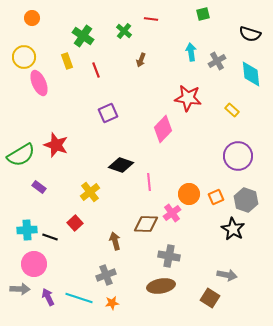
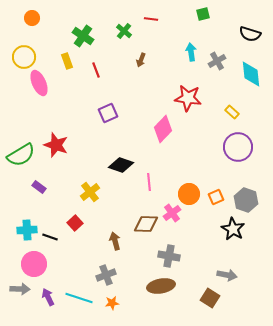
yellow rectangle at (232, 110): moved 2 px down
purple circle at (238, 156): moved 9 px up
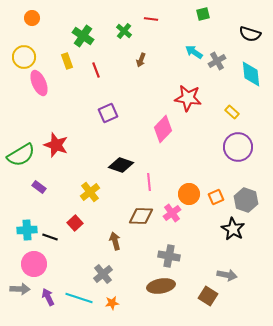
cyan arrow at (191, 52): moved 3 px right; rotated 48 degrees counterclockwise
brown diamond at (146, 224): moved 5 px left, 8 px up
gray cross at (106, 275): moved 3 px left, 1 px up; rotated 18 degrees counterclockwise
brown square at (210, 298): moved 2 px left, 2 px up
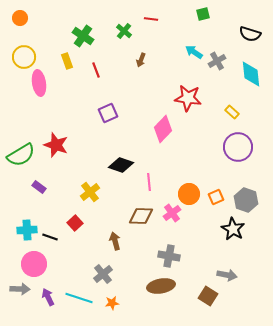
orange circle at (32, 18): moved 12 px left
pink ellipse at (39, 83): rotated 15 degrees clockwise
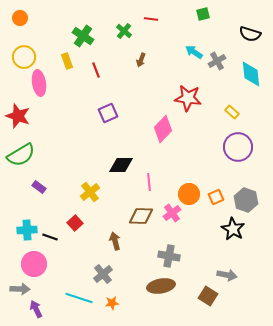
red star at (56, 145): moved 38 px left, 29 px up
black diamond at (121, 165): rotated 20 degrees counterclockwise
purple arrow at (48, 297): moved 12 px left, 12 px down
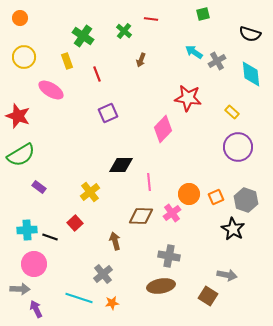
red line at (96, 70): moved 1 px right, 4 px down
pink ellipse at (39, 83): moved 12 px right, 7 px down; rotated 50 degrees counterclockwise
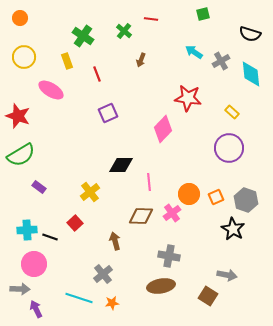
gray cross at (217, 61): moved 4 px right
purple circle at (238, 147): moved 9 px left, 1 px down
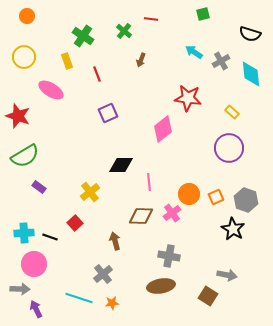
orange circle at (20, 18): moved 7 px right, 2 px up
pink diamond at (163, 129): rotated 8 degrees clockwise
green semicircle at (21, 155): moved 4 px right, 1 px down
cyan cross at (27, 230): moved 3 px left, 3 px down
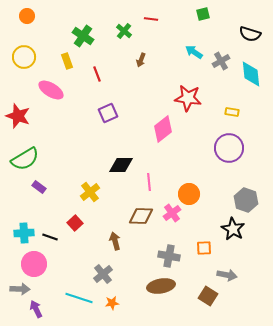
yellow rectangle at (232, 112): rotated 32 degrees counterclockwise
green semicircle at (25, 156): moved 3 px down
orange square at (216, 197): moved 12 px left, 51 px down; rotated 21 degrees clockwise
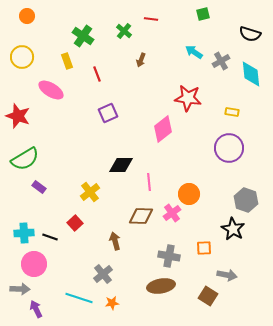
yellow circle at (24, 57): moved 2 px left
